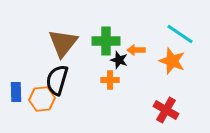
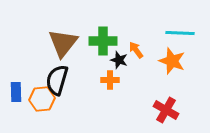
cyan line: moved 1 px up; rotated 32 degrees counterclockwise
green cross: moved 3 px left
orange arrow: rotated 54 degrees clockwise
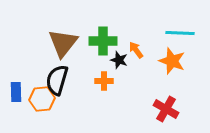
orange cross: moved 6 px left, 1 px down
red cross: moved 1 px up
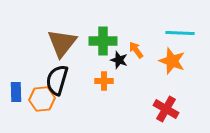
brown triangle: moved 1 px left
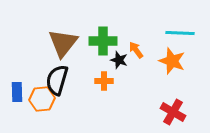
brown triangle: moved 1 px right
blue rectangle: moved 1 px right
red cross: moved 7 px right, 3 px down
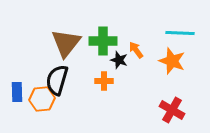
brown triangle: moved 3 px right
red cross: moved 1 px left, 2 px up
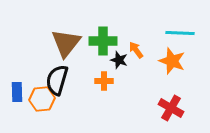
red cross: moved 1 px left, 2 px up
